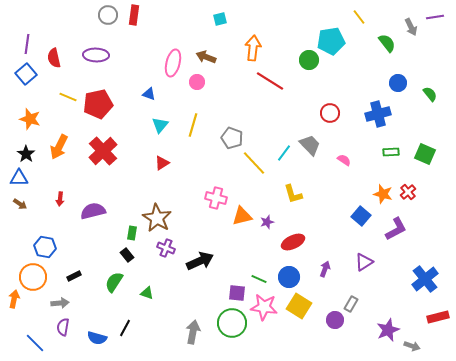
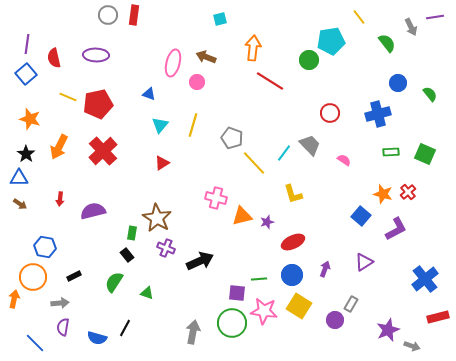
blue circle at (289, 277): moved 3 px right, 2 px up
green line at (259, 279): rotated 28 degrees counterclockwise
pink star at (264, 307): moved 4 px down
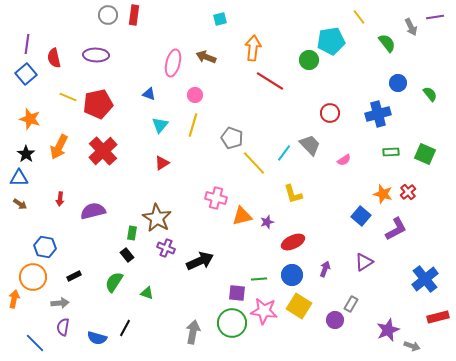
pink circle at (197, 82): moved 2 px left, 13 px down
pink semicircle at (344, 160): rotated 112 degrees clockwise
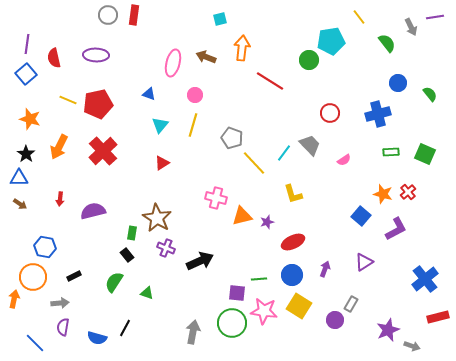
orange arrow at (253, 48): moved 11 px left
yellow line at (68, 97): moved 3 px down
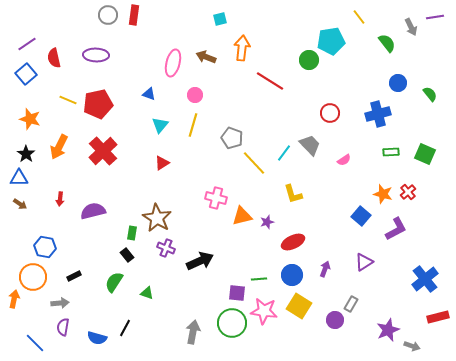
purple line at (27, 44): rotated 48 degrees clockwise
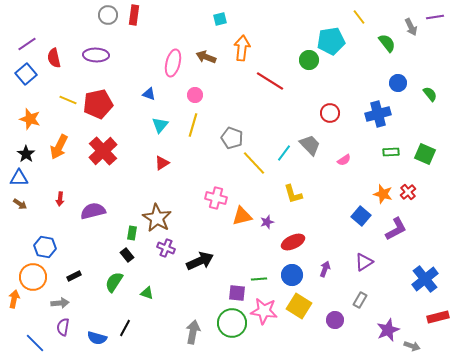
gray rectangle at (351, 304): moved 9 px right, 4 px up
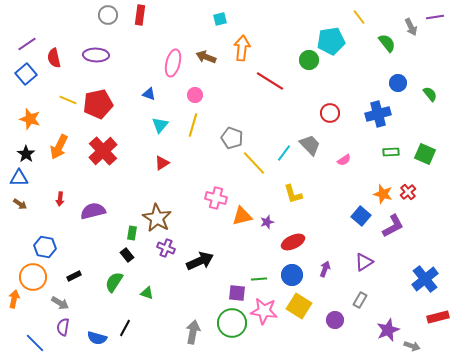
red rectangle at (134, 15): moved 6 px right
purple L-shape at (396, 229): moved 3 px left, 3 px up
gray arrow at (60, 303): rotated 36 degrees clockwise
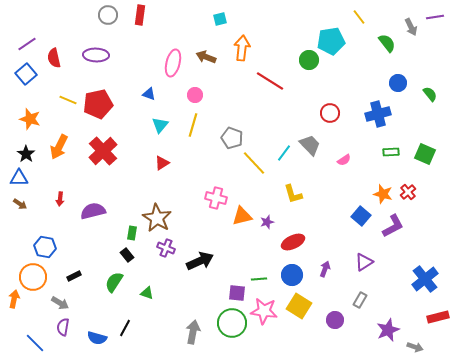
gray arrow at (412, 346): moved 3 px right, 1 px down
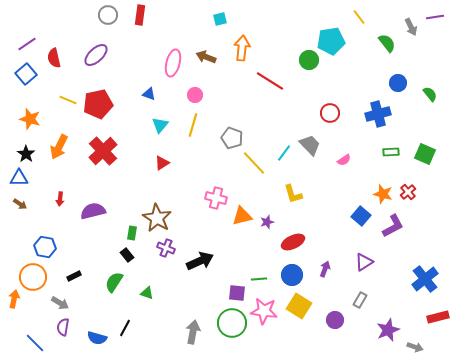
purple ellipse at (96, 55): rotated 45 degrees counterclockwise
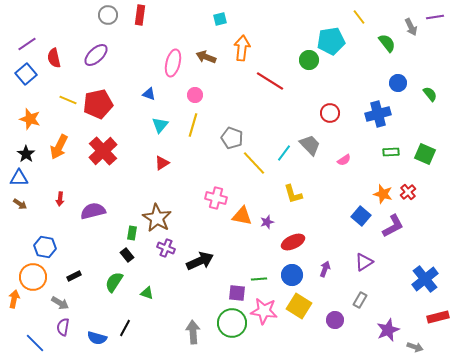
orange triangle at (242, 216): rotated 25 degrees clockwise
gray arrow at (193, 332): rotated 15 degrees counterclockwise
